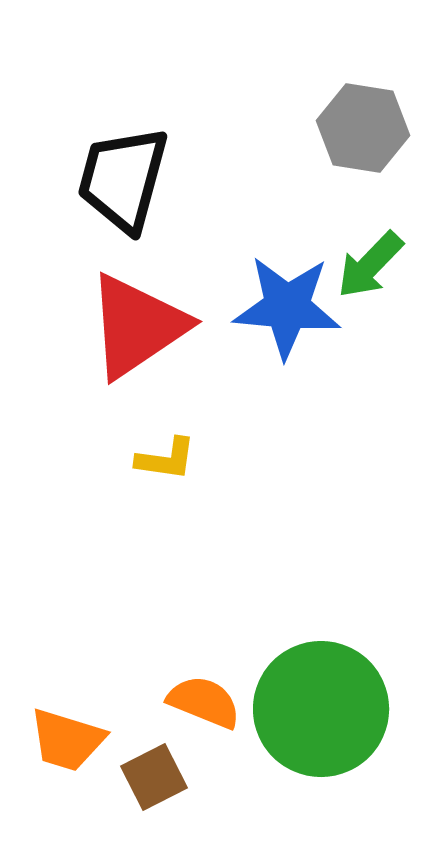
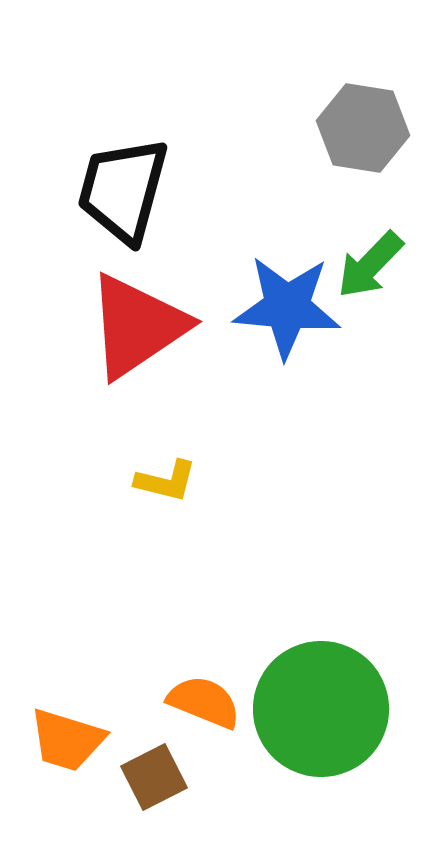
black trapezoid: moved 11 px down
yellow L-shape: moved 22 px down; rotated 6 degrees clockwise
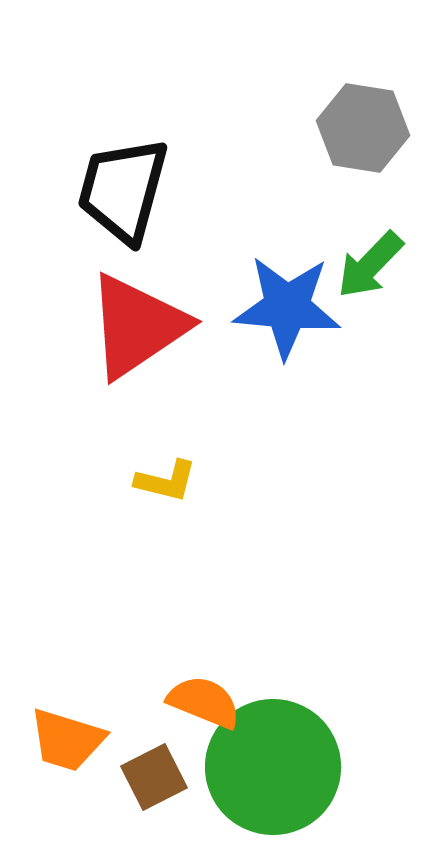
green circle: moved 48 px left, 58 px down
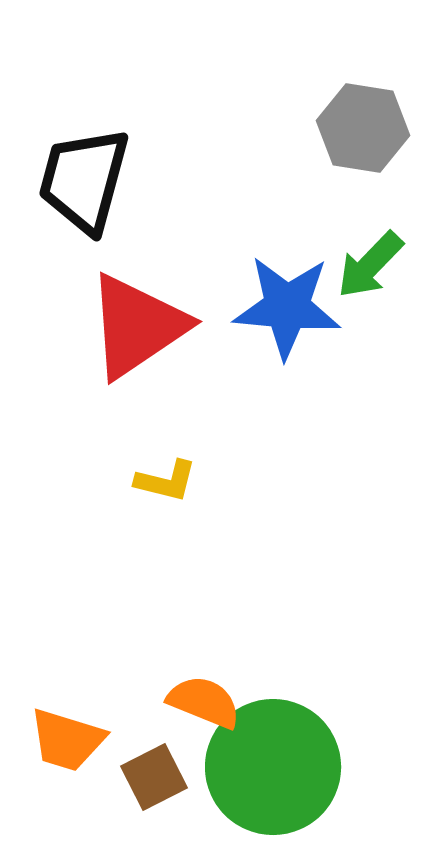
black trapezoid: moved 39 px left, 10 px up
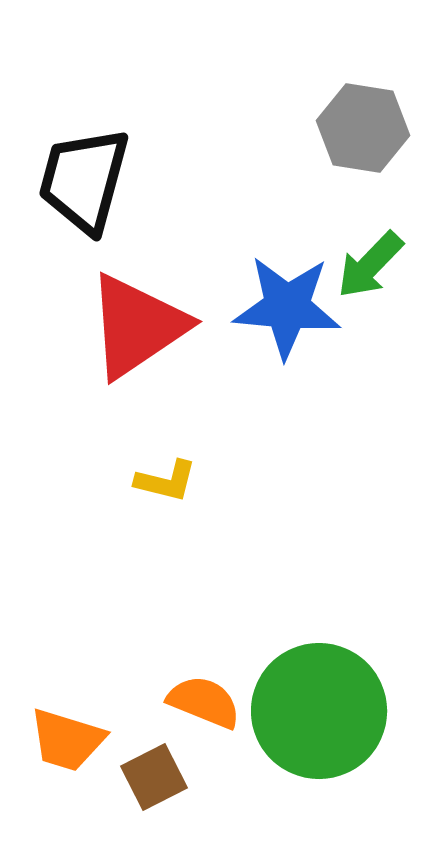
green circle: moved 46 px right, 56 px up
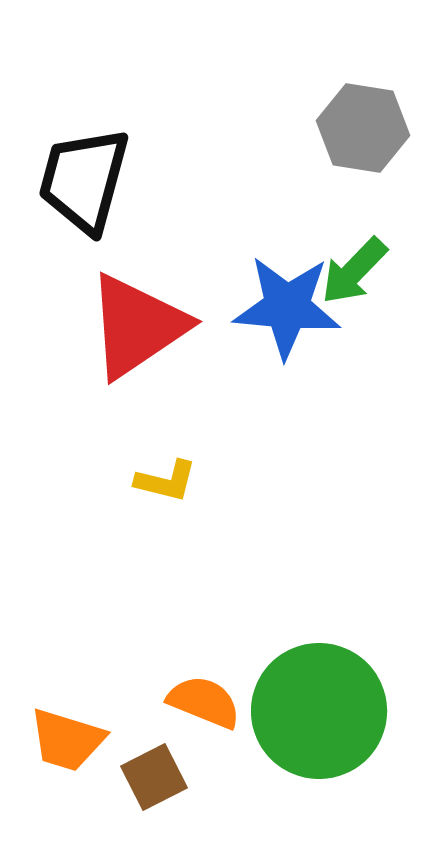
green arrow: moved 16 px left, 6 px down
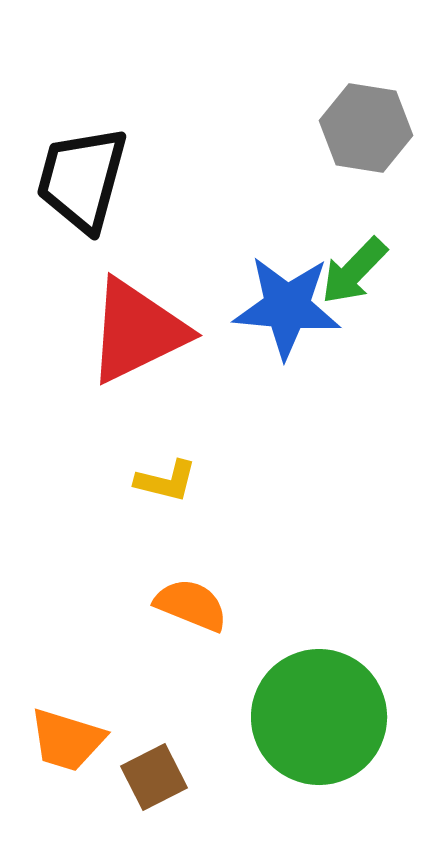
gray hexagon: moved 3 px right
black trapezoid: moved 2 px left, 1 px up
red triangle: moved 5 px down; rotated 8 degrees clockwise
orange semicircle: moved 13 px left, 97 px up
green circle: moved 6 px down
